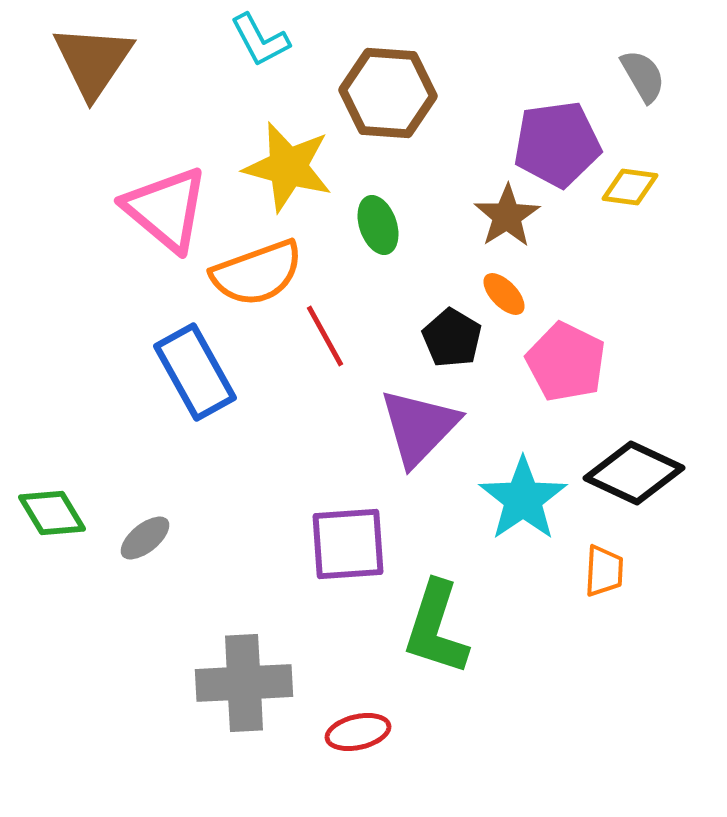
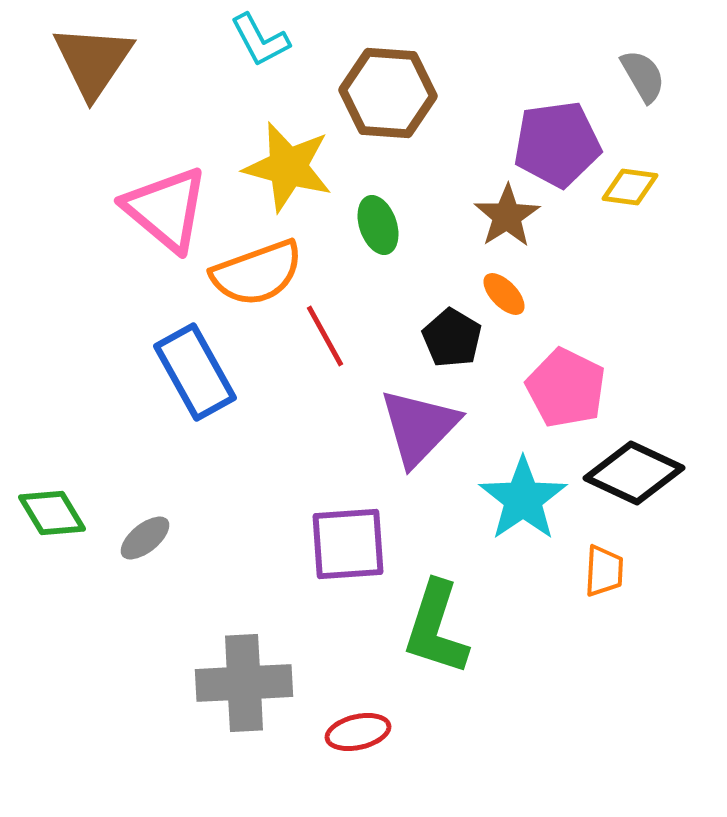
pink pentagon: moved 26 px down
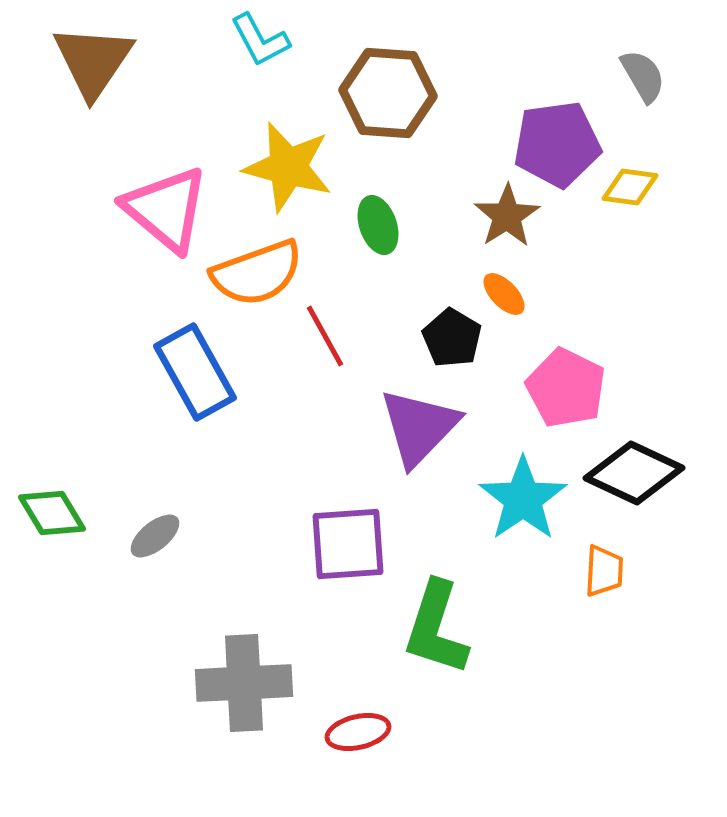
gray ellipse: moved 10 px right, 2 px up
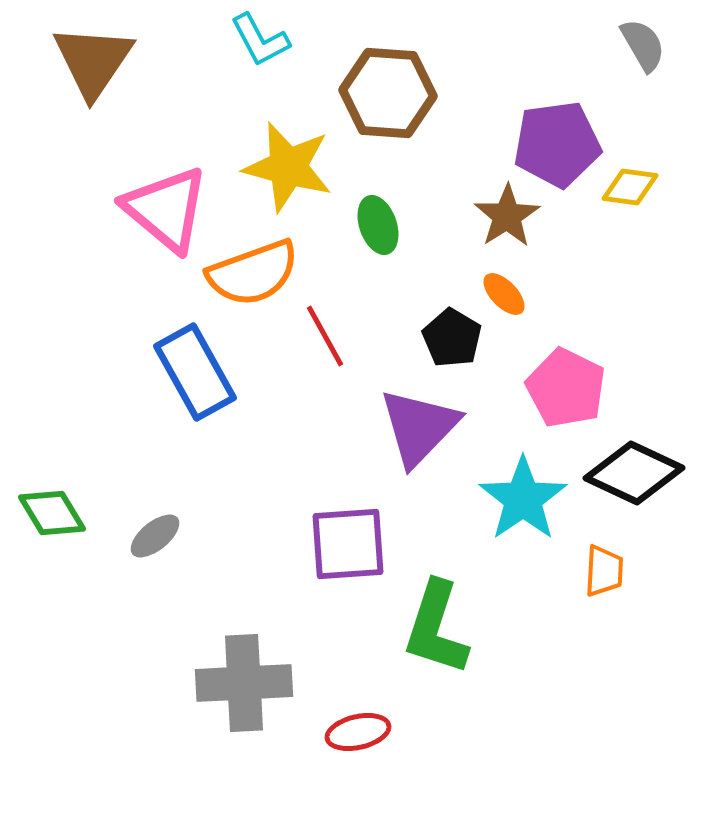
gray semicircle: moved 31 px up
orange semicircle: moved 4 px left
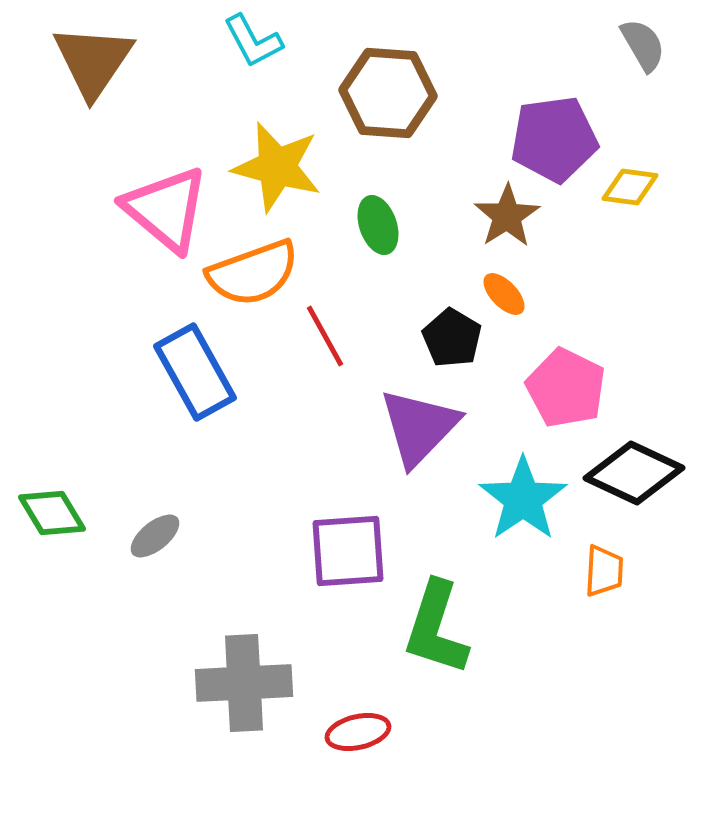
cyan L-shape: moved 7 px left, 1 px down
purple pentagon: moved 3 px left, 5 px up
yellow star: moved 11 px left
purple square: moved 7 px down
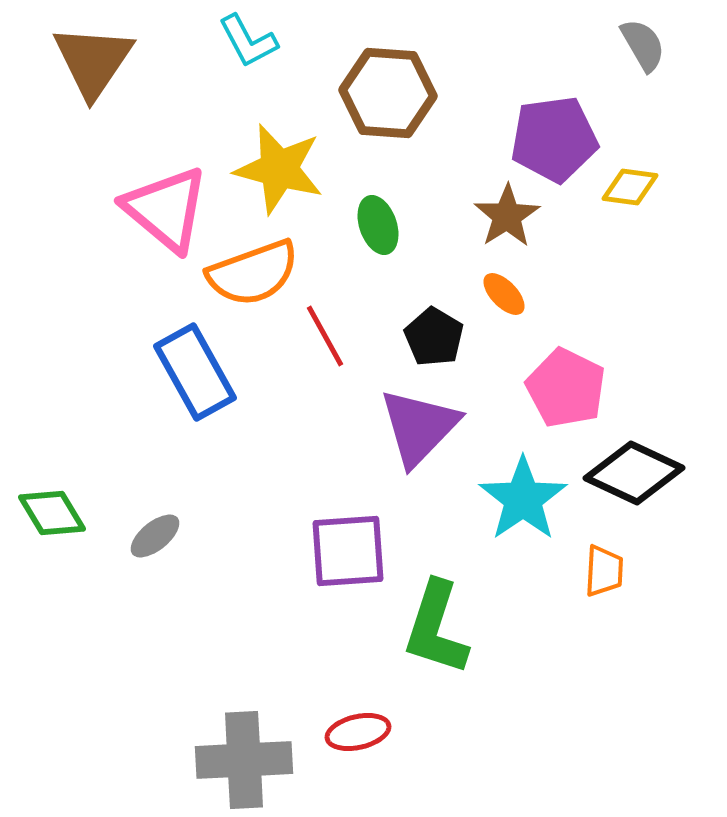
cyan L-shape: moved 5 px left
yellow star: moved 2 px right, 2 px down
black pentagon: moved 18 px left, 1 px up
gray cross: moved 77 px down
